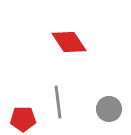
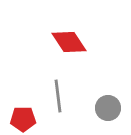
gray line: moved 6 px up
gray circle: moved 1 px left, 1 px up
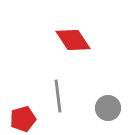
red diamond: moved 4 px right, 2 px up
red pentagon: rotated 15 degrees counterclockwise
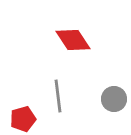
gray circle: moved 6 px right, 9 px up
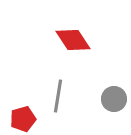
gray line: rotated 16 degrees clockwise
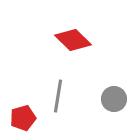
red diamond: rotated 12 degrees counterclockwise
red pentagon: moved 1 px up
